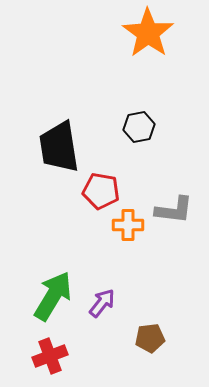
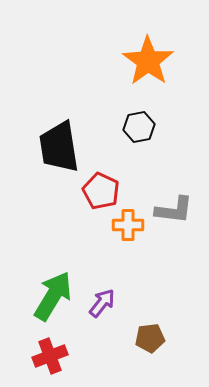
orange star: moved 28 px down
red pentagon: rotated 15 degrees clockwise
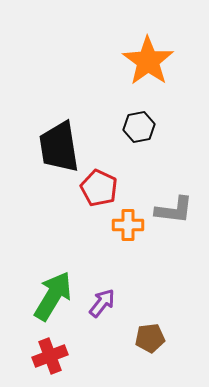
red pentagon: moved 2 px left, 3 px up
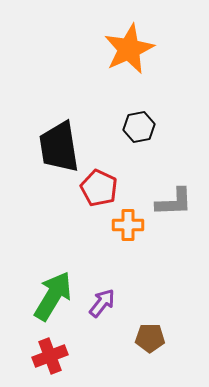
orange star: moved 19 px left, 12 px up; rotated 12 degrees clockwise
gray L-shape: moved 8 px up; rotated 9 degrees counterclockwise
brown pentagon: rotated 8 degrees clockwise
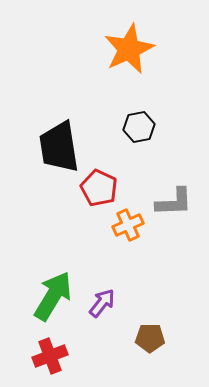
orange cross: rotated 24 degrees counterclockwise
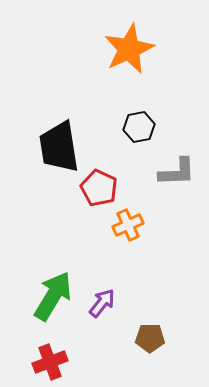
gray L-shape: moved 3 px right, 30 px up
red cross: moved 6 px down
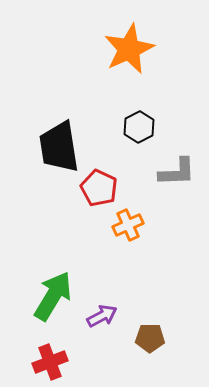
black hexagon: rotated 16 degrees counterclockwise
purple arrow: moved 13 px down; rotated 24 degrees clockwise
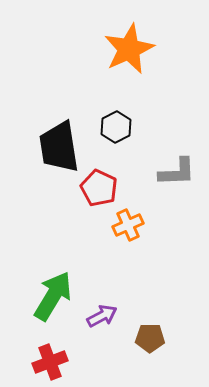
black hexagon: moved 23 px left
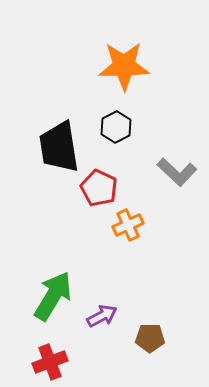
orange star: moved 5 px left, 17 px down; rotated 24 degrees clockwise
gray L-shape: rotated 45 degrees clockwise
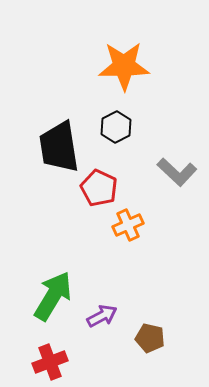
brown pentagon: rotated 12 degrees clockwise
